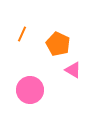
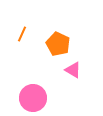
pink circle: moved 3 px right, 8 px down
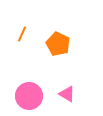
pink triangle: moved 6 px left, 24 px down
pink circle: moved 4 px left, 2 px up
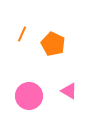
orange pentagon: moved 5 px left
pink triangle: moved 2 px right, 3 px up
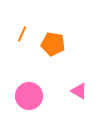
orange pentagon: rotated 15 degrees counterclockwise
pink triangle: moved 10 px right
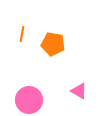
orange line: rotated 14 degrees counterclockwise
pink circle: moved 4 px down
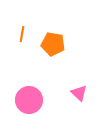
pink triangle: moved 2 px down; rotated 12 degrees clockwise
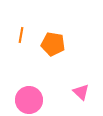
orange line: moved 1 px left, 1 px down
pink triangle: moved 2 px right, 1 px up
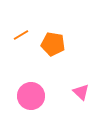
orange line: rotated 49 degrees clockwise
pink circle: moved 2 px right, 4 px up
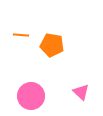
orange line: rotated 35 degrees clockwise
orange pentagon: moved 1 px left, 1 px down
